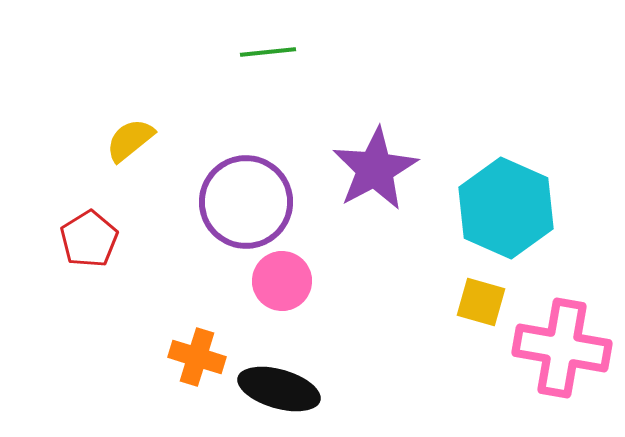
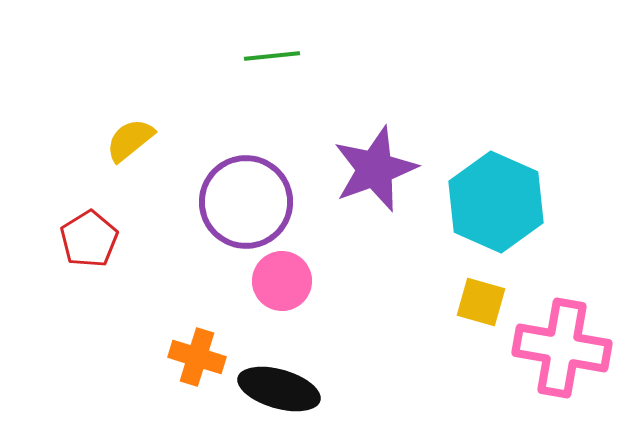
green line: moved 4 px right, 4 px down
purple star: rotated 8 degrees clockwise
cyan hexagon: moved 10 px left, 6 px up
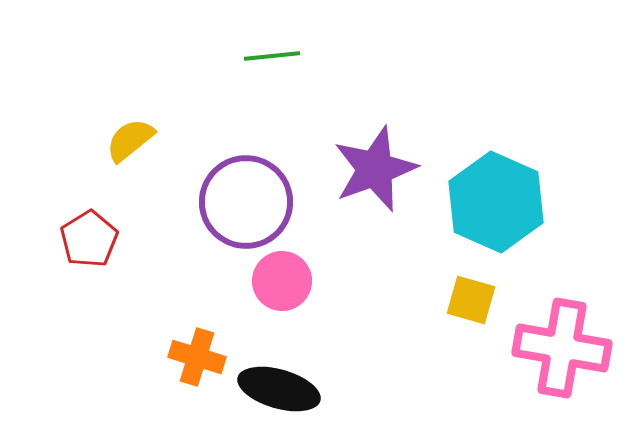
yellow square: moved 10 px left, 2 px up
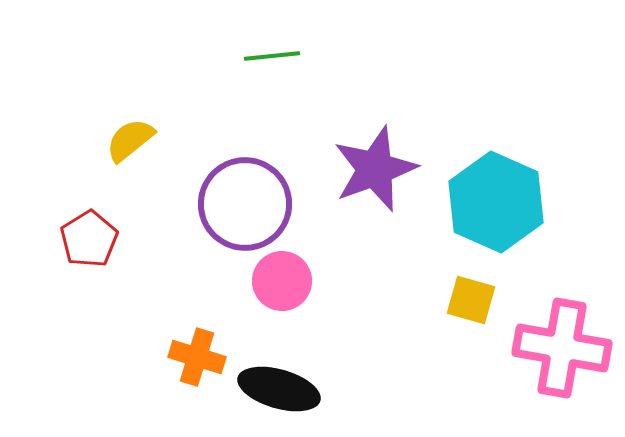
purple circle: moved 1 px left, 2 px down
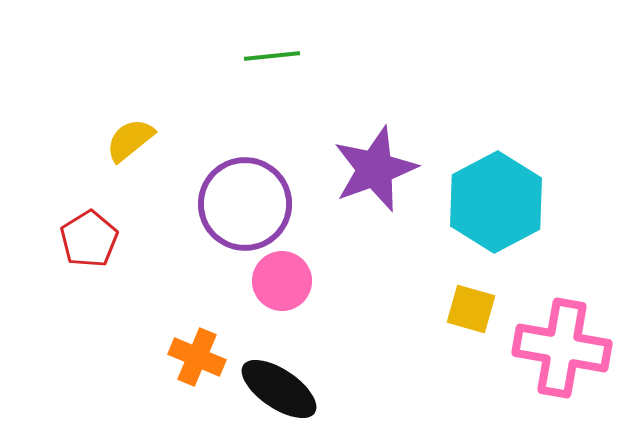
cyan hexagon: rotated 8 degrees clockwise
yellow square: moved 9 px down
orange cross: rotated 6 degrees clockwise
black ellipse: rotated 18 degrees clockwise
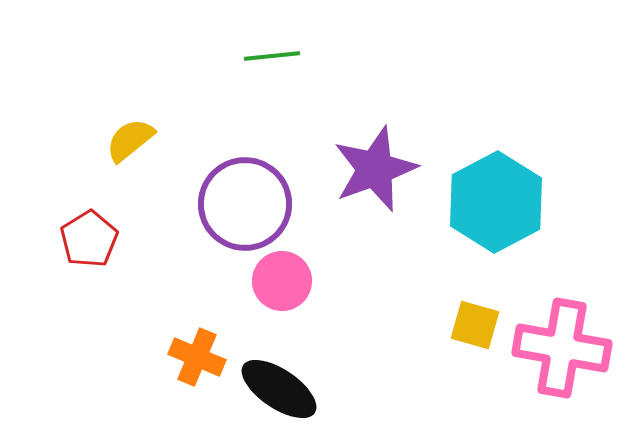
yellow square: moved 4 px right, 16 px down
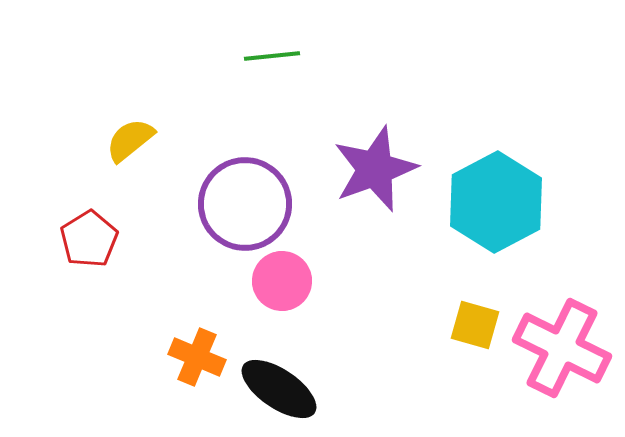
pink cross: rotated 16 degrees clockwise
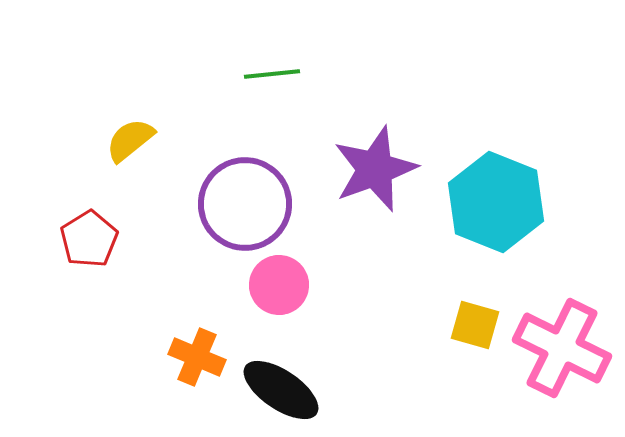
green line: moved 18 px down
cyan hexagon: rotated 10 degrees counterclockwise
pink circle: moved 3 px left, 4 px down
black ellipse: moved 2 px right, 1 px down
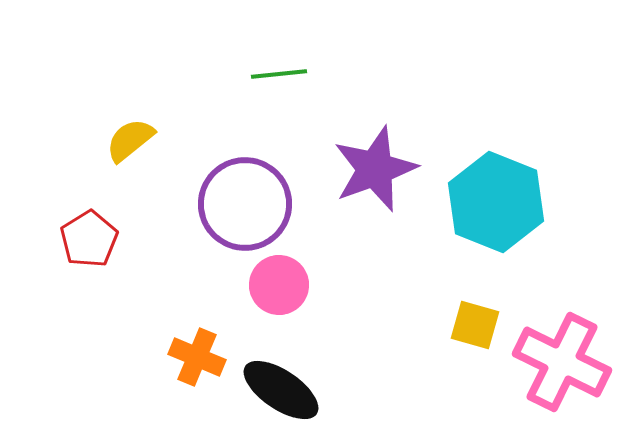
green line: moved 7 px right
pink cross: moved 14 px down
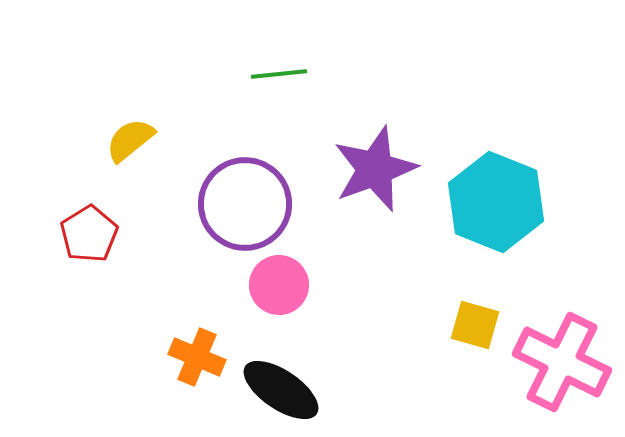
red pentagon: moved 5 px up
